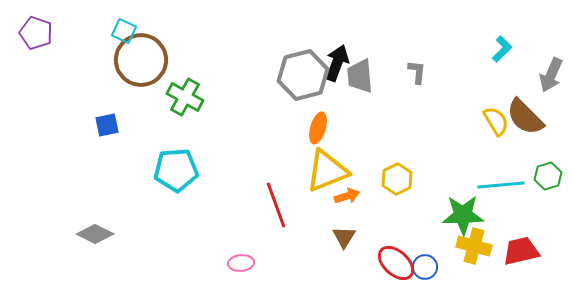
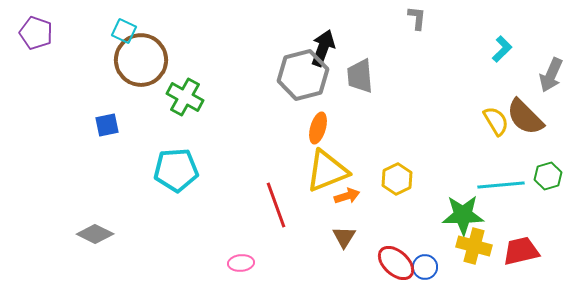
black arrow: moved 14 px left, 15 px up
gray L-shape: moved 54 px up
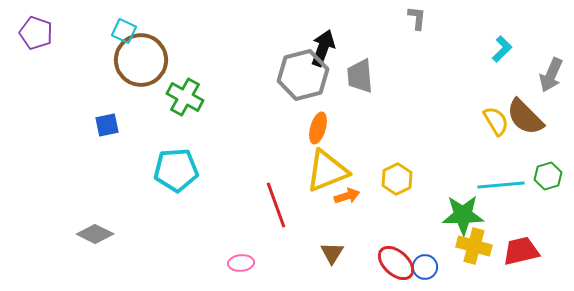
brown triangle: moved 12 px left, 16 px down
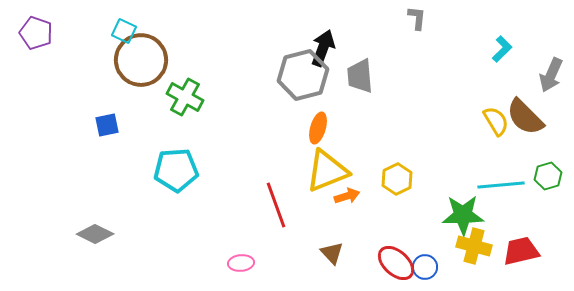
brown triangle: rotated 15 degrees counterclockwise
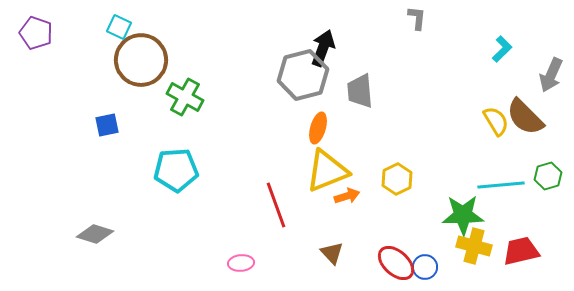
cyan square: moved 5 px left, 4 px up
gray trapezoid: moved 15 px down
gray diamond: rotated 9 degrees counterclockwise
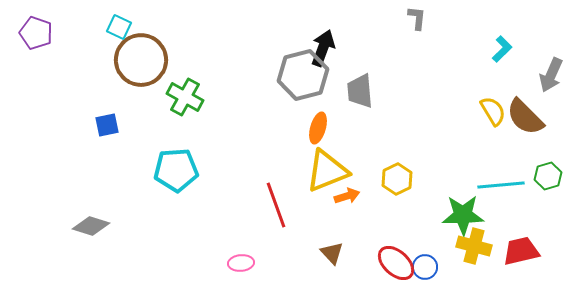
yellow semicircle: moved 3 px left, 10 px up
gray diamond: moved 4 px left, 8 px up
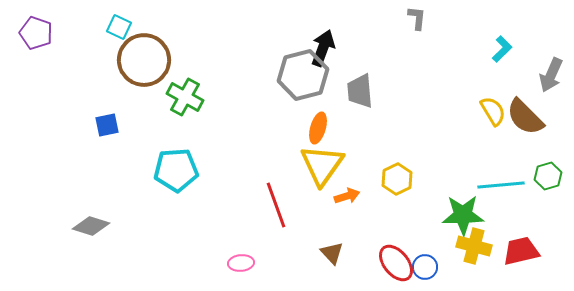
brown circle: moved 3 px right
yellow triangle: moved 5 px left, 6 px up; rotated 33 degrees counterclockwise
red ellipse: rotated 9 degrees clockwise
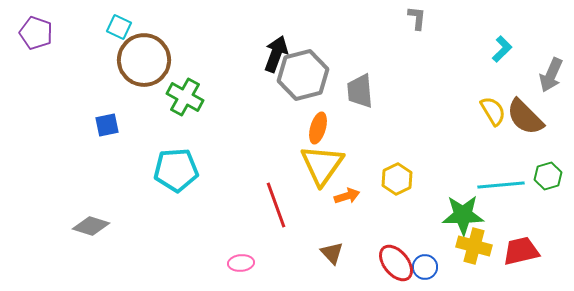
black arrow: moved 47 px left, 6 px down
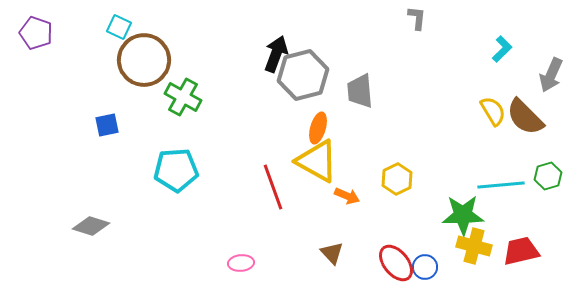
green cross: moved 2 px left
yellow triangle: moved 5 px left, 4 px up; rotated 36 degrees counterclockwise
orange arrow: rotated 40 degrees clockwise
red line: moved 3 px left, 18 px up
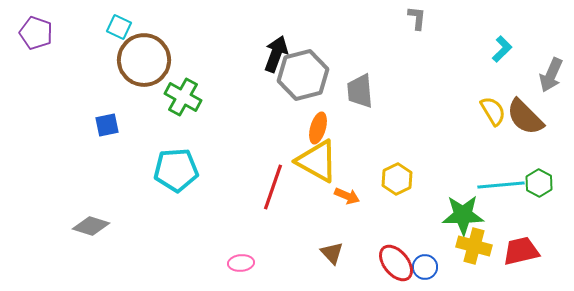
green hexagon: moved 9 px left, 7 px down; rotated 16 degrees counterclockwise
red line: rotated 39 degrees clockwise
